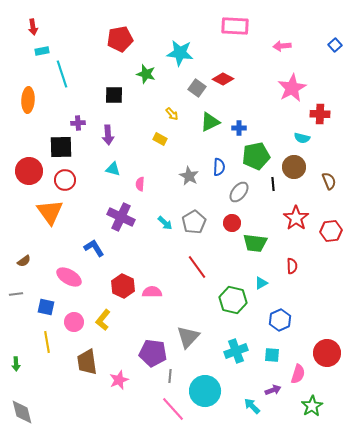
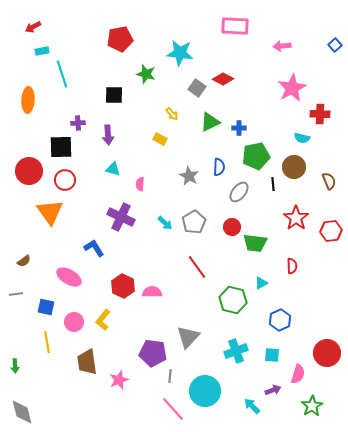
red arrow at (33, 27): rotated 70 degrees clockwise
red circle at (232, 223): moved 4 px down
green arrow at (16, 364): moved 1 px left, 2 px down
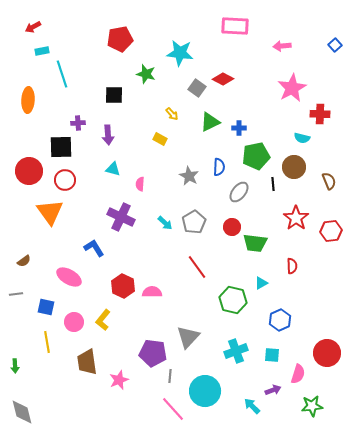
green star at (312, 406): rotated 25 degrees clockwise
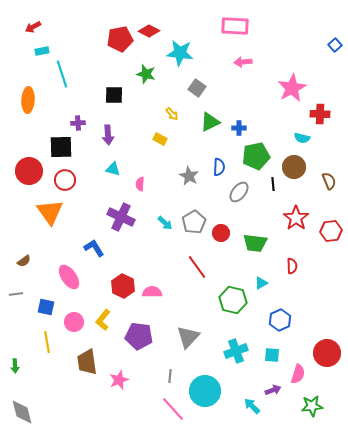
pink arrow at (282, 46): moved 39 px left, 16 px down
red diamond at (223, 79): moved 74 px left, 48 px up
red circle at (232, 227): moved 11 px left, 6 px down
pink ellipse at (69, 277): rotated 25 degrees clockwise
purple pentagon at (153, 353): moved 14 px left, 17 px up
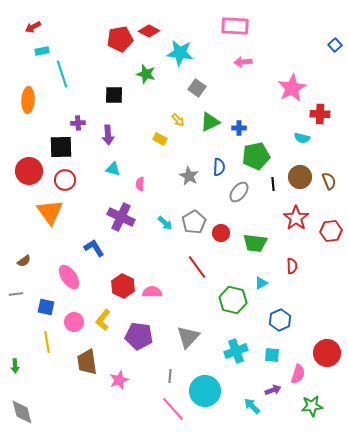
yellow arrow at (172, 114): moved 6 px right, 6 px down
brown circle at (294, 167): moved 6 px right, 10 px down
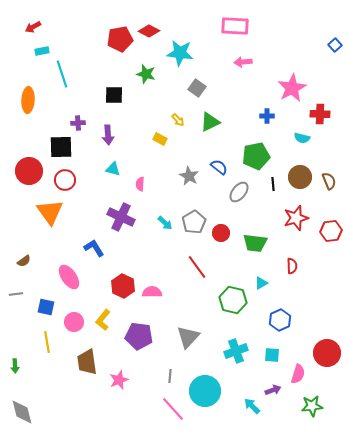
blue cross at (239, 128): moved 28 px right, 12 px up
blue semicircle at (219, 167): rotated 54 degrees counterclockwise
red star at (296, 218): rotated 20 degrees clockwise
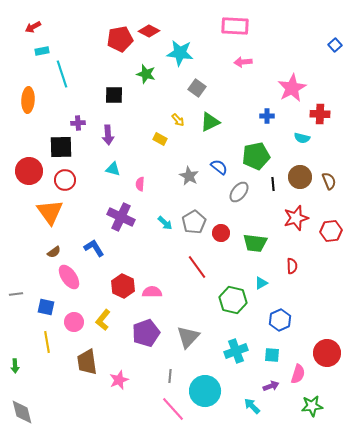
brown semicircle at (24, 261): moved 30 px right, 9 px up
purple pentagon at (139, 336): moved 7 px right, 3 px up; rotated 28 degrees counterclockwise
purple arrow at (273, 390): moved 2 px left, 4 px up
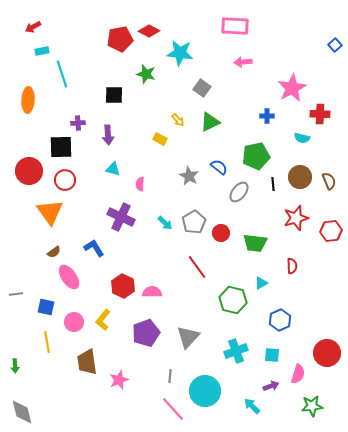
gray square at (197, 88): moved 5 px right
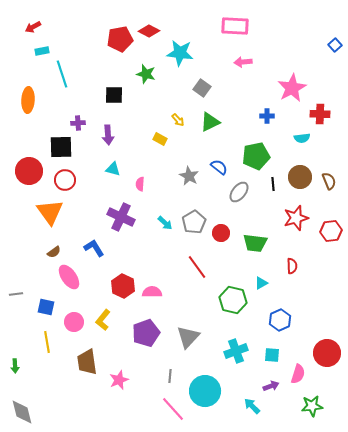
cyan semicircle at (302, 138): rotated 21 degrees counterclockwise
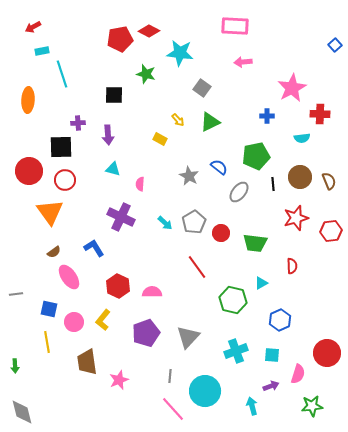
red hexagon at (123, 286): moved 5 px left
blue square at (46, 307): moved 3 px right, 2 px down
cyan arrow at (252, 406): rotated 30 degrees clockwise
